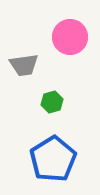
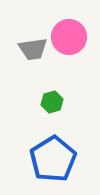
pink circle: moved 1 px left
gray trapezoid: moved 9 px right, 16 px up
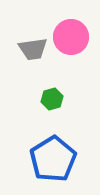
pink circle: moved 2 px right
green hexagon: moved 3 px up
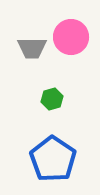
gray trapezoid: moved 1 px left, 1 px up; rotated 8 degrees clockwise
blue pentagon: rotated 6 degrees counterclockwise
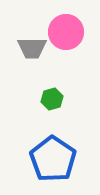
pink circle: moved 5 px left, 5 px up
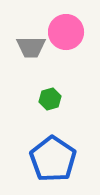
gray trapezoid: moved 1 px left, 1 px up
green hexagon: moved 2 px left
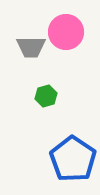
green hexagon: moved 4 px left, 3 px up
blue pentagon: moved 20 px right
